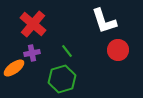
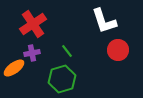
red cross: rotated 16 degrees clockwise
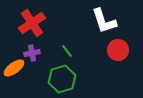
red cross: moved 1 px left, 1 px up
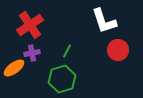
red cross: moved 2 px left, 2 px down
green line: rotated 64 degrees clockwise
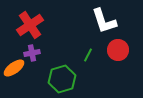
green line: moved 21 px right, 4 px down
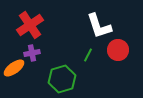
white L-shape: moved 5 px left, 5 px down
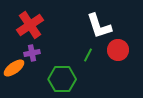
green hexagon: rotated 16 degrees clockwise
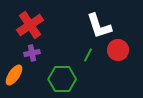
orange ellipse: moved 7 px down; rotated 20 degrees counterclockwise
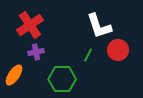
purple cross: moved 4 px right, 1 px up
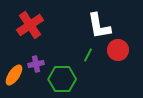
white L-shape: rotated 8 degrees clockwise
purple cross: moved 12 px down
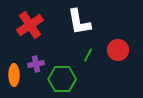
white L-shape: moved 20 px left, 4 px up
orange ellipse: rotated 35 degrees counterclockwise
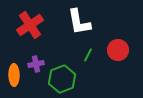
green hexagon: rotated 20 degrees counterclockwise
